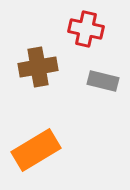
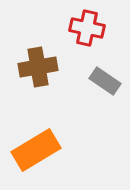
red cross: moved 1 px right, 1 px up
gray rectangle: moved 2 px right; rotated 20 degrees clockwise
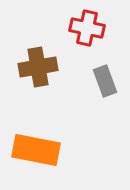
gray rectangle: rotated 36 degrees clockwise
orange rectangle: rotated 42 degrees clockwise
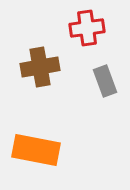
red cross: rotated 20 degrees counterclockwise
brown cross: moved 2 px right
